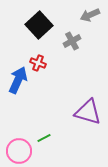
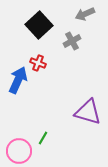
gray arrow: moved 5 px left, 1 px up
green line: moved 1 px left; rotated 32 degrees counterclockwise
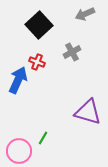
gray cross: moved 11 px down
red cross: moved 1 px left, 1 px up
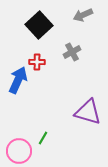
gray arrow: moved 2 px left, 1 px down
red cross: rotated 21 degrees counterclockwise
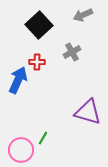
pink circle: moved 2 px right, 1 px up
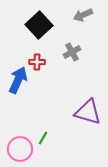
pink circle: moved 1 px left, 1 px up
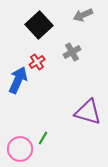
red cross: rotated 35 degrees counterclockwise
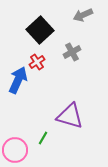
black square: moved 1 px right, 5 px down
purple triangle: moved 18 px left, 4 px down
pink circle: moved 5 px left, 1 px down
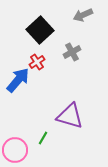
blue arrow: rotated 16 degrees clockwise
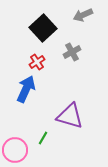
black square: moved 3 px right, 2 px up
blue arrow: moved 8 px right, 9 px down; rotated 16 degrees counterclockwise
